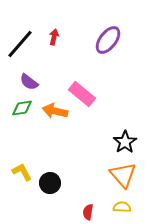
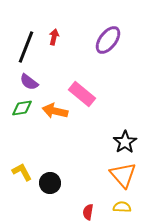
black line: moved 6 px right, 3 px down; rotated 20 degrees counterclockwise
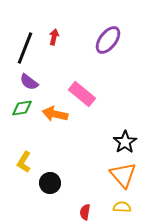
black line: moved 1 px left, 1 px down
orange arrow: moved 3 px down
yellow L-shape: moved 2 px right, 10 px up; rotated 120 degrees counterclockwise
red semicircle: moved 3 px left
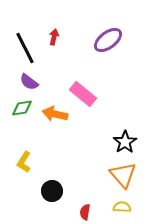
purple ellipse: rotated 16 degrees clockwise
black line: rotated 48 degrees counterclockwise
pink rectangle: moved 1 px right
black circle: moved 2 px right, 8 px down
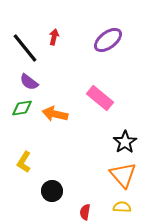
black line: rotated 12 degrees counterclockwise
pink rectangle: moved 17 px right, 4 px down
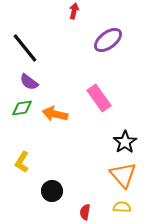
red arrow: moved 20 px right, 26 px up
pink rectangle: moved 1 px left; rotated 16 degrees clockwise
yellow L-shape: moved 2 px left
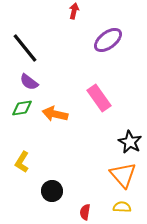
black star: moved 5 px right; rotated 10 degrees counterclockwise
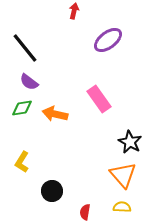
pink rectangle: moved 1 px down
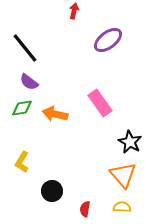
pink rectangle: moved 1 px right, 4 px down
red semicircle: moved 3 px up
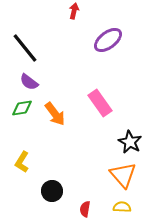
orange arrow: rotated 140 degrees counterclockwise
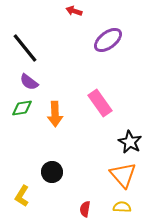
red arrow: rotated 84 degrees counterclockwise
orange arrow: rotated 35 degrees clockwise
yellow L-shape: moved 34 px down
black circle: moved 19 px up
